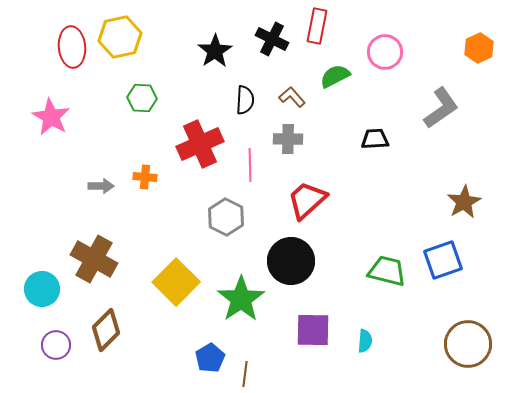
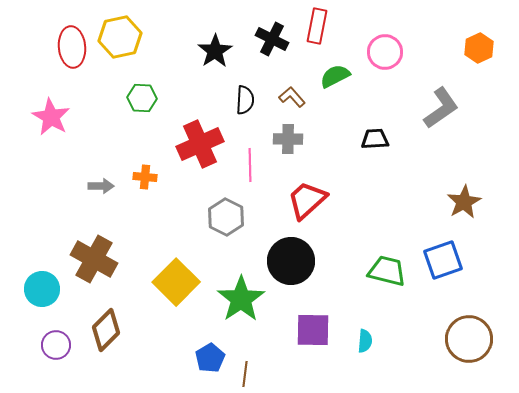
brown circle: moved 1 px right, 5 px up
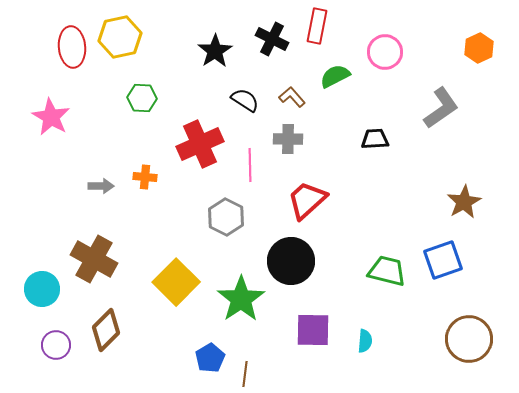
black semicircle: rotated 60 degrees counterclockwise
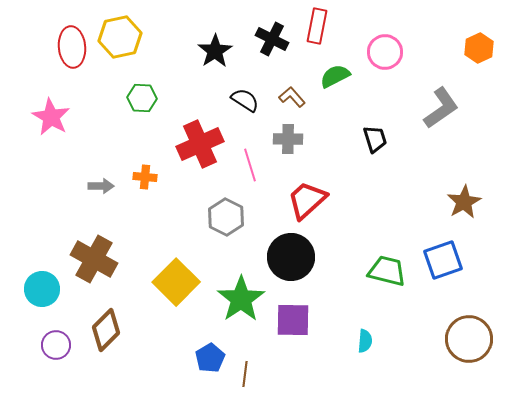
black trapezoid: rotated 76 degrees clockwise
pink line: rotated 16 degrees counterclockwise
black circle: moved 4 px up
purple square: moved 20 px left, 10 px up
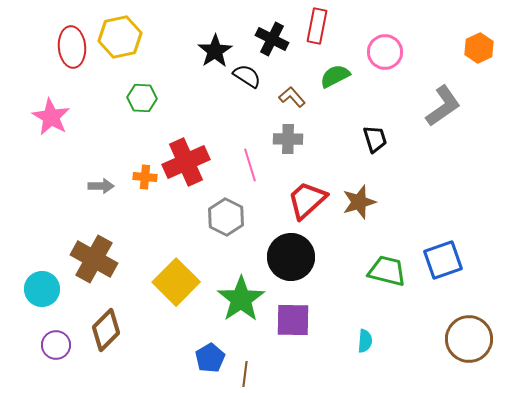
black semicircle: moved 2 px right, 24 px up
gray L-shape: moved 2 px right, 2 px up
red cross: moved 14 px left, 18 px down
brown star: moved 105 px left; rotated 12 degrees clockwise
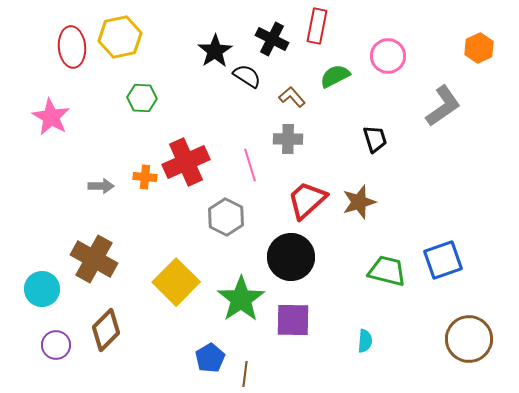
pink circle: moved 3 px right, 4 px down
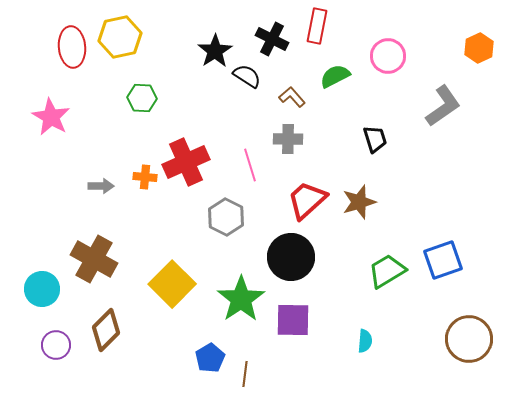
green trapezoid: rotated 45 degrees counterclockwise
yellow square: moved 4 px left, 2 px down
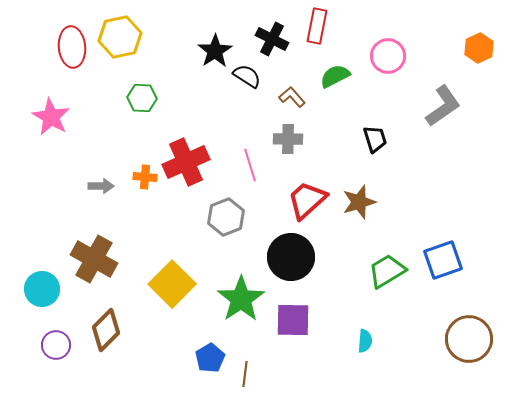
gray hexagon: rotated 12 degrees clockwise
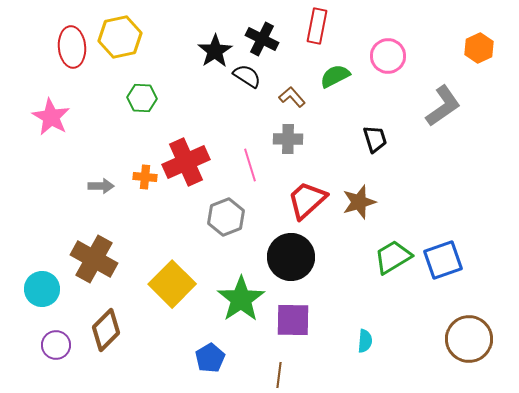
black cross: moved 10 px left
green trapezoid: moved 6 px right, 14 px up
brown line: moved 34 px right, 1 px down
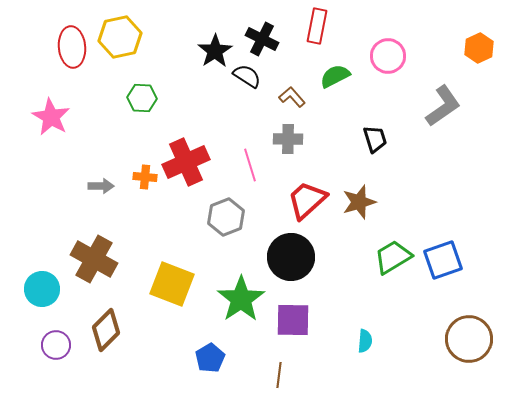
yellow square: rotated 24 degrees counterclockwise
